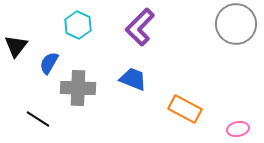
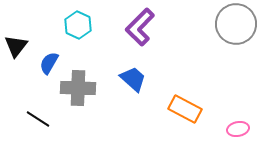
blue trapezoid: rotated 20 degrees clockwise
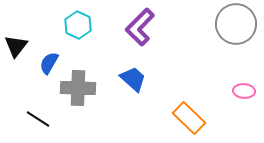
orange rectangle: moved 4 px right, 9 px down; rotated 16 degrees clockwise
pink ellipse: moved 6 px right, 38 px up; rotated 15 degrees clockwise
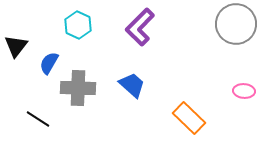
blue trapezoid: moved 1 px left, 6 px down
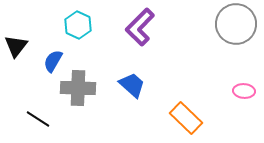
blue semicircle: moved 4 px right, 2 px up
orange rectangle: moved 3 px left
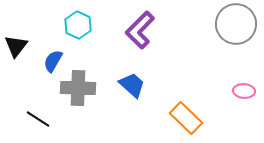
purple L-shape: moved 3 px down
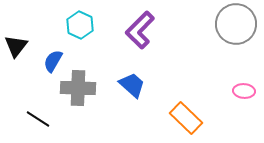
cyan hexagon: moved 2 px right
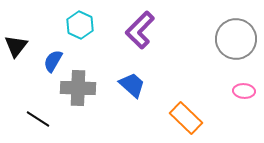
gray circle: moved 15 px down
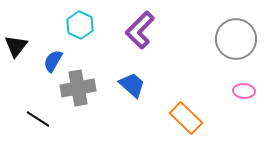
gray cross: rotated 12 degrees counterclockwise
